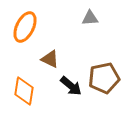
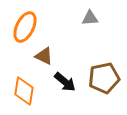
brown triangle: moved 6 px left, 3 px up
black arrow: moved 6 px left, 4 px up
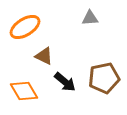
orange ellipse: rotated 32 degrees clockwise
orange diamond: rotated 40 degrees counterclockwise
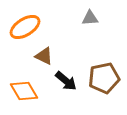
black arrow: moved 1 px right, 1 px up
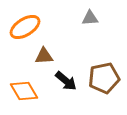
brown triangle: rotated 30 degrees counterclockwise
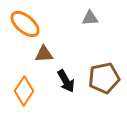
orange ellipse: moved 3 px up; rotated 72 degrees clockwise
brown triangle: moved 2 px up
black arrow: rotated 20 degrees clockwise
orange diamond: rotated 64 degrees clockwise
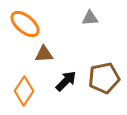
black arrow: rotated 105 degrees counterclockwise
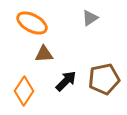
gray triangle: rotated 30 degrees counterclockwise
orange ellipse: moved 7 px right, 1 px up; rotated 12 degrees counterclockwise
brown pentagon: moved 1 px down
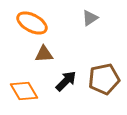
orange diamond: rotated 64 degrees counterclockwise
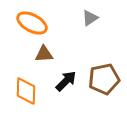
orange diamond: moved 2 px right; rotated 32 degrees clockwise
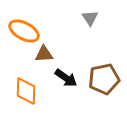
gray triangle: rotated 30 degrees counterclockwise
orange ellipse: moved 8 px left, 8 px down
black arrow: moved 3 px up; rotated 80 degrees clockwise
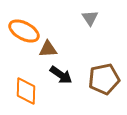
brown triangle: moved 4 px right, 5 px up
black arrow: moved 5 px left, 3 px up
